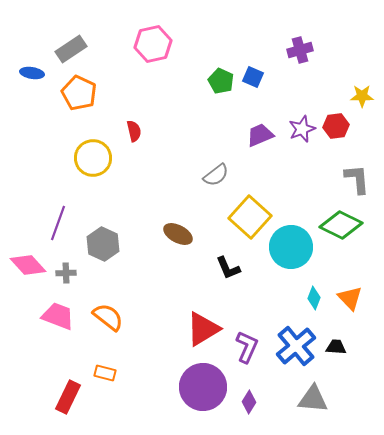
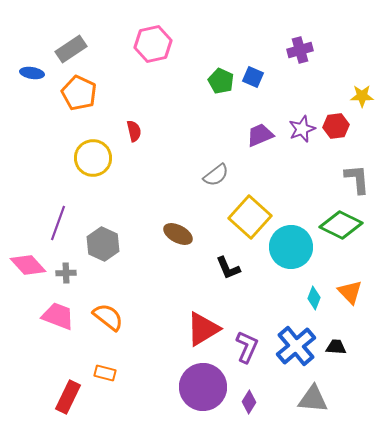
orange triangle: moved 6 px up
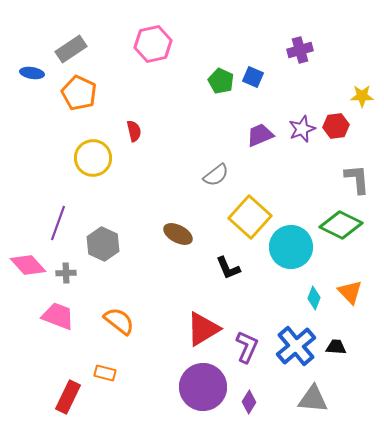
orange semicircle: moved 11 px right, 4 px down
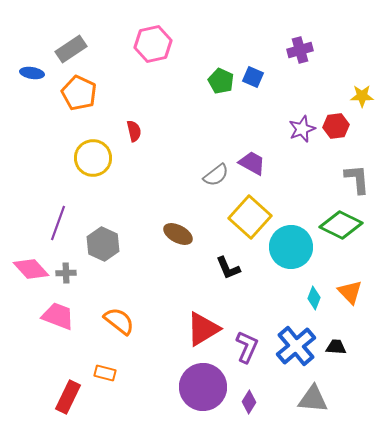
purple trapezoid: moved 8 px left, 28 px down; rotated 52 degrees clockwise
pink diamond: moved 3 px right, 4 px down
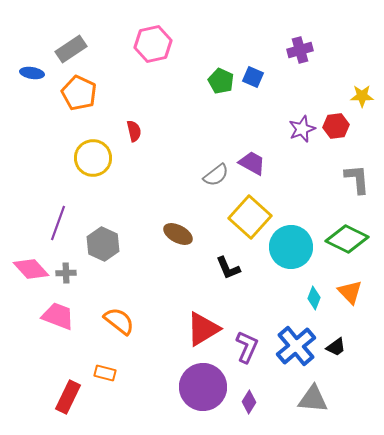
green diamond: moved 6 px right, 14 px down
black trapezoid: rotated 140 degrees clockwise
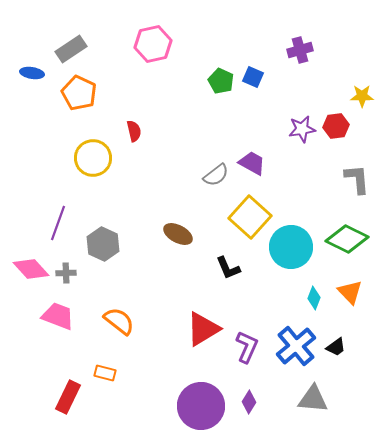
purple star: rotated 12 degrees clockwise
purple circle: moved 2 px left, 19 px down
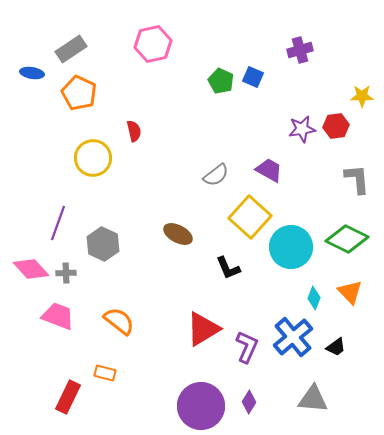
purple trapezoid: moved 17 px right, 7 px down
blue cross: moved 3 px left, 9 px up
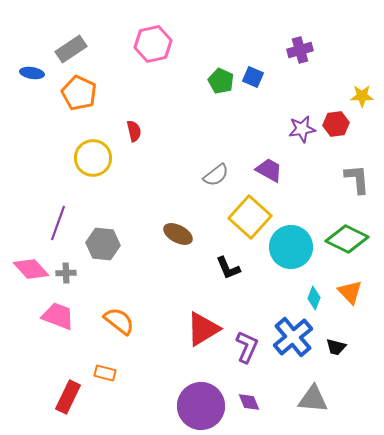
red hexagon: moved 2 px up
gray hexagon: rotated 20 degrees counterclockwise
black trapezoid: rotated 50 degrees clockwise
purple diamond: rotated 55 degrees counterclockwise
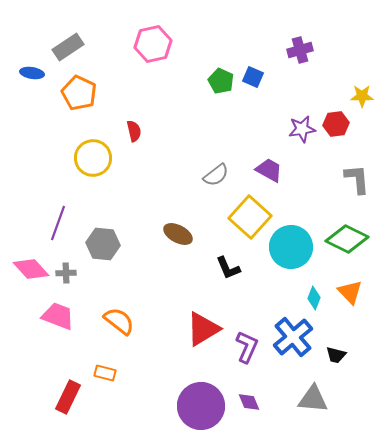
gray rectangle: moved 3 px left, 2 px up
black trapezoid: moved 8 px down
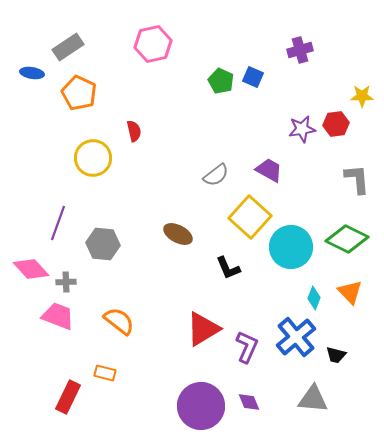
gray cross: moved 9 px down
blue cross: moved 3 px right
